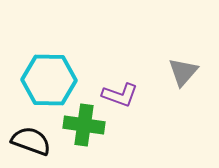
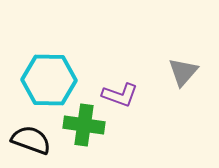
black semicircle: moved 1 px up
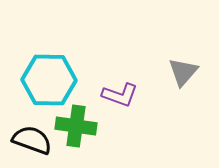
green cross: moved 8 px left, 1 px down
black semicircle: moved 1 px right
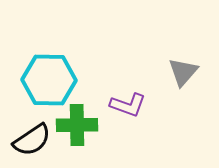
purple L-shape: moved 8 px right, 10 px down
green cross: moved 1 px right, 1 px up; rotated 9 degrees counterclockwise
black semicircle: rotated 126 degrees clockwise
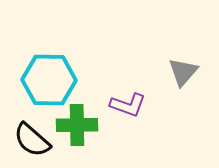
black semicircle: rotated 75 degrees clockwise
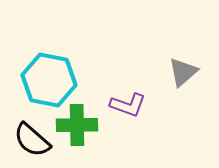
gray triangle: rotated 8 degrees clockwise
cyan hexagon: rotated 10 degrees clockwise
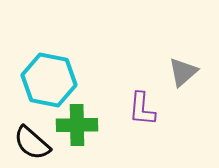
purple L-shape: moved 14 px right, 4 px down; rotated 75 degrees clockwise
black semicircle: moved 3 px down
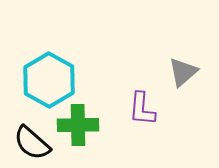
cyan hexagon: rotated 18 degrees clockwise
green cross: moved 1 px right
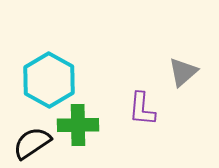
black semicircle: rotated 105 degrees clockwise
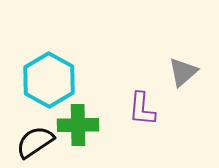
black semicircle: moved 3 px right, 1 px up
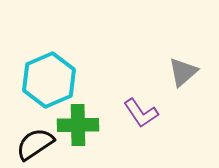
cyan hexagon: rotated 8 degrees clockwise
purple L-shape: moved 1 px left, 4 px down; rotated 39 degrees counterclockwise
black semicircle: moved 2 px down
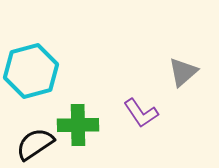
cyan hexagon: moved 18 px left, 9 px up; rotated 8 degrees clockwise
